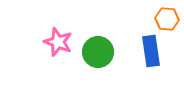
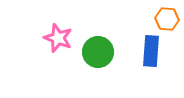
pink star: moved 4 px up
blue rectangle: rotated 12 degrees clockwise
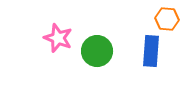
green circle: moved 1 px left, 1 px up
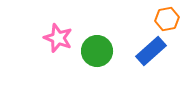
orange hexagon: rotated 15 degrees counterclockwise
blue rectangle: rotated 44 degrees clockwise
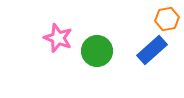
blue rectangle: moved 1 px right, 1 px up
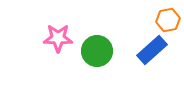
orange hexagon: moved 1 px right, 1 px down
pink star: rotated 20 degrees counterclockwise
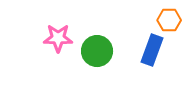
orange hexagon: moved 1 px right; rotated 10 degrees clockwise
blue rectangle: rotated 28 degrees counterclockwise
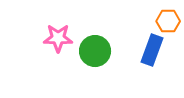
orange hexagon: moved 1 px left, 1 px down
green circle: moved 2 px left
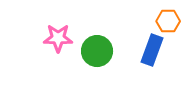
green circle: moved 2 px right
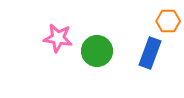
pink star: rotated 8 degrees clockwise
blue rectangle: moved 2 px left, 3 px down
